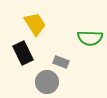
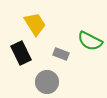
green semicircle: moved 3 px down; rotated 25 degrees clockwise
black rectangle: moved 2 px left
gray rectangle: moved 8 px up
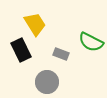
green semicircle: moved 1 px right, 1 px down
black rectangle: moved 3 px up
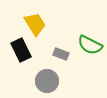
green semicircle: moved 1 px left, 3 px down
gray circle: moved 1 px up
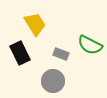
black rectangle: moved 1 px left, 3 px down
gray circle: moved 6 px right
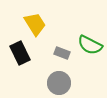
gray rectangle: moved 1 px right, 1 px up
gray circle: moved 6 px right, 2 px down
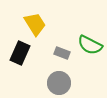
black rectangle: rotated 50 degrees clockwise
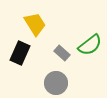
green semicircle: rotated 65 degrees counterclockwise
gray rectangle: rotated 21 degrees clockwise
gray circle: moved 3 px left
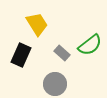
yellow trapezoid: moved 2 px right
black rectangle: moved 1 px right, 2 px down
gray circle: moved 1 px left, 1 px down
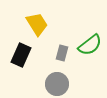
gray rectangle: rotated 63 degrees clockwise
gray circle: moved 2 px right
